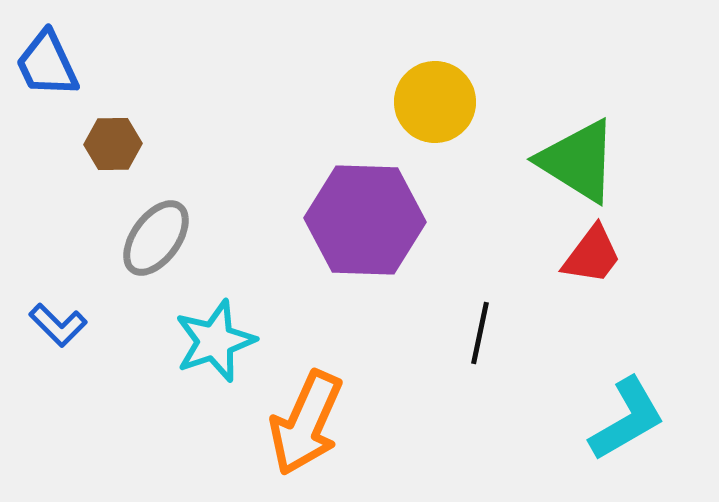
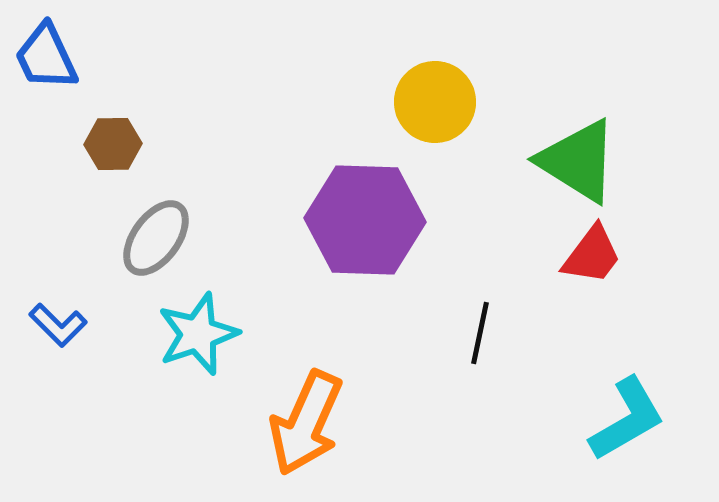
blue trapezoid: moved 1 px left, 7 px up
cyan star: moved 17 px left, 7 px up
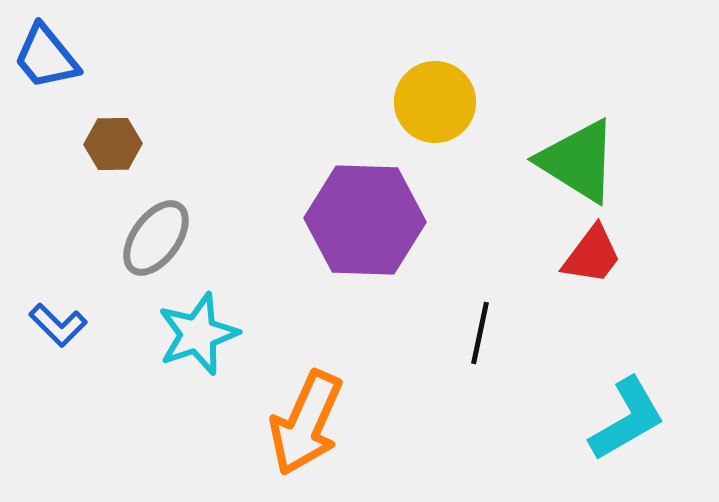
blue trapezoid: rotated 14 degrees counterclockwise
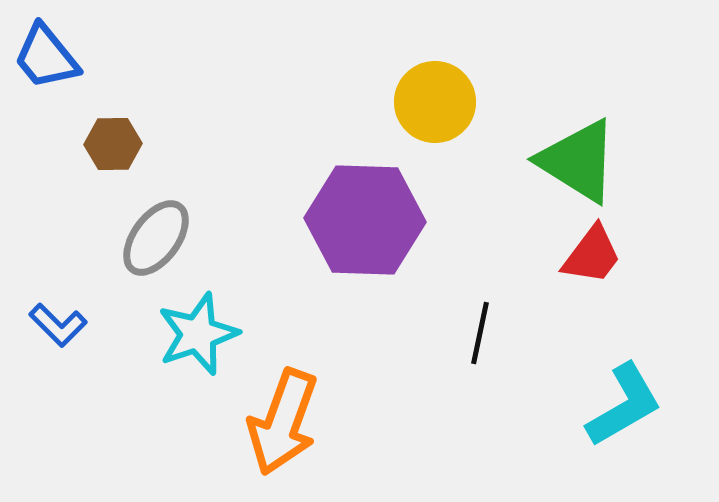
cyan L-shape: moved 3 px left, 14 px up
orange arrow: moved 23 px left, 1 px up; rotated 4 degrees counterclockwise
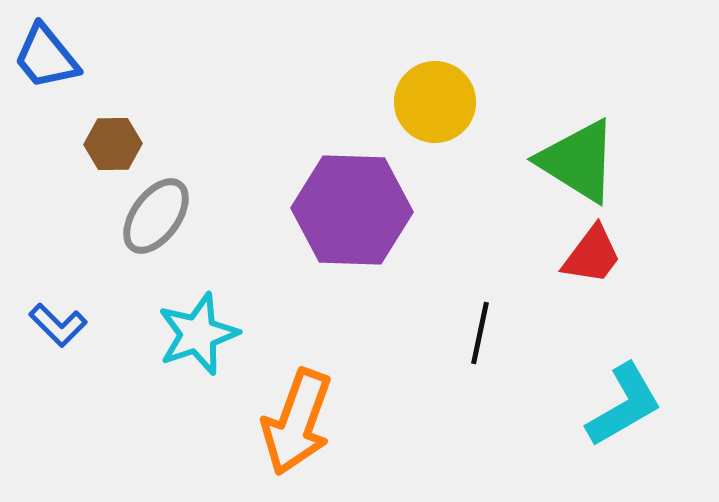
purple hexagon: moved 13 px left, 10 px up
gray ellipse: moved 22 px up
orange arrow: moved 14 px right
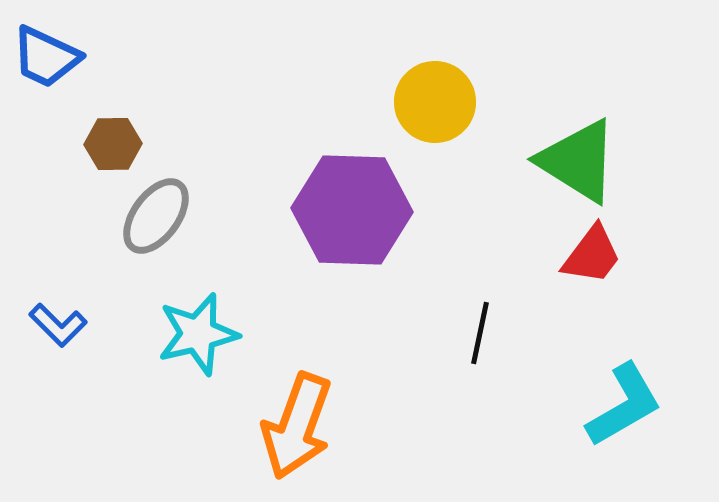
blue trapezoid: rotated 26 degrees counterclockwise
cyan star: rotated 6 degrees clockwise
orange arrow: moved 4 px down
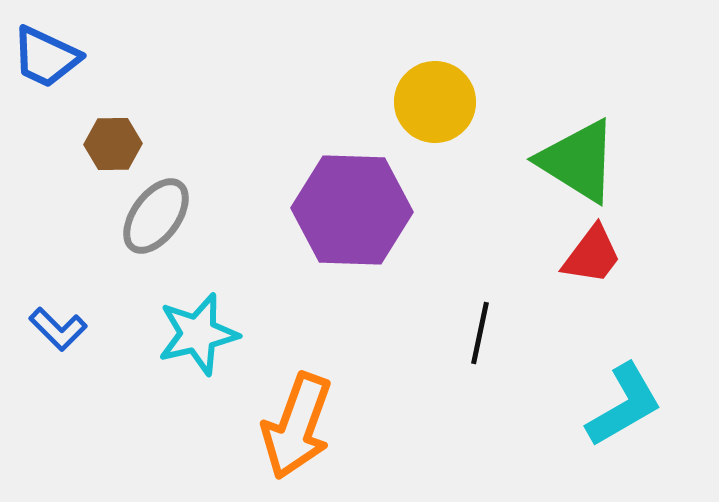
blue L-shape: moved 4 px down
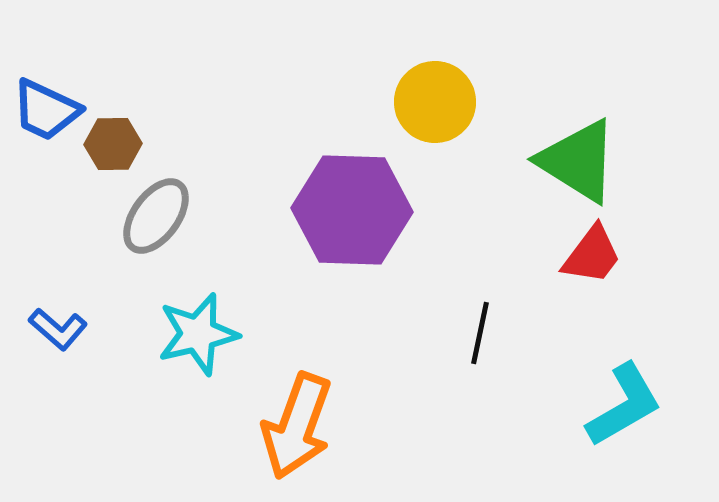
blue trapezoid: moved 53 px down
blue L-shape: rotated 4 degrees counterclockwise
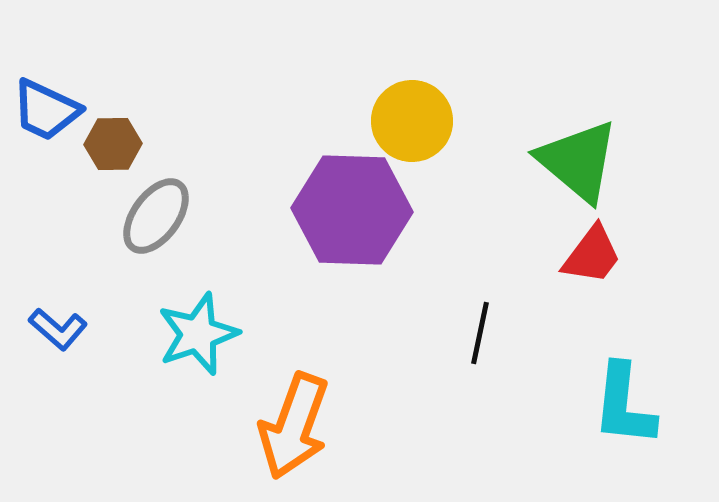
yellow circle: moved 23 px left, 19 px down
green triangle: rotated 8 degrees clockwise
cyan star: rotated 6 degrees counterclockwise
cyan L-shape: rotated 126 degrees clockwise
orange arrow: moved 3 px left
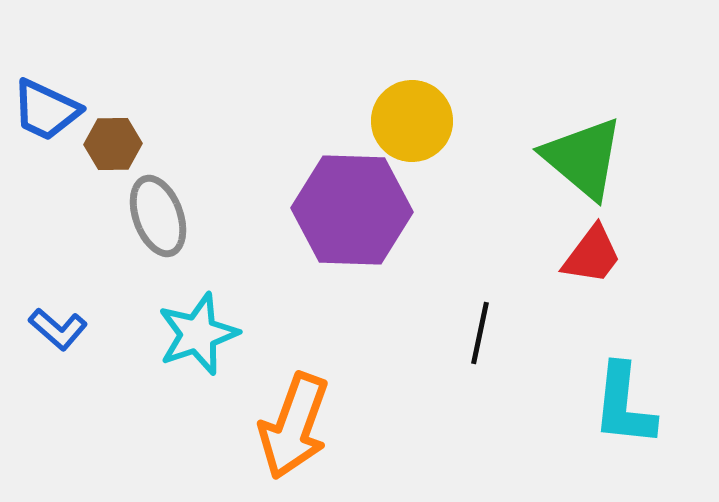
green triangle: moved 5 px right, 3 px up
gray ellipse: moved 2 px right; rotated 56 degrees counterclockwise
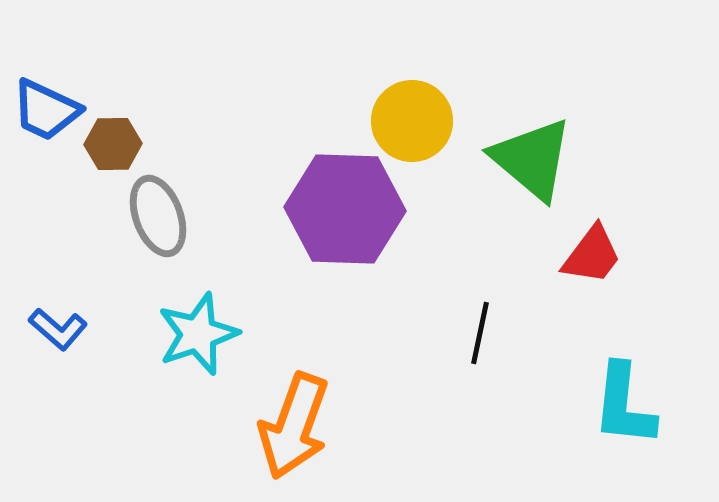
green triangle: moved 51 px left, 1 px down
purple hexagon: moved 7 px left, 1 px up
